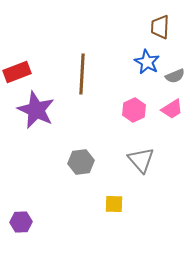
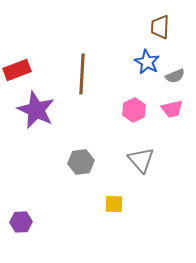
red rectangle: moved 2 px up
pink trapezoid: rotated 20 degrees clockwise
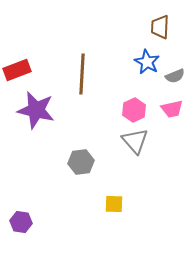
purple star: rotated 12 degrees counterclockwise
gray triangle: moved 6 px left, 19 px up
purple hexagon: rotated 10 degrees clockwise
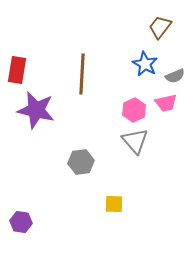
brown trapezoid: rotated 35 degrees clockwise
blue star: moved 2 px left, 2 px down
red rectangle: rotated 60 degrees counterclockwise
pink trapezoid: moved 6 px left, 6 px up
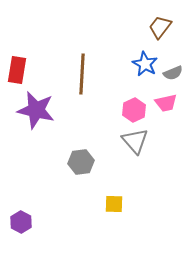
gray semicircle: moved 2 px left, 3 px up
purple hexagon: rotated 20 degrees clockwise
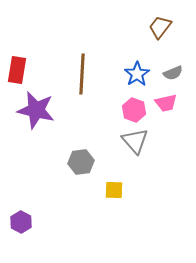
blue star: moved 8 px left, 10 px down; rotated 10 degrees clockwise
pink hexagon: rotated 15 degrees counterclockwise
yellow square: moved 14 px up
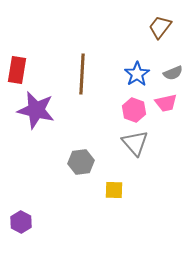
gray triangle: moved 2 px down
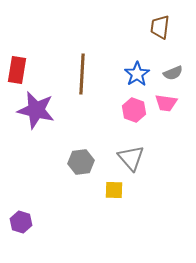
brown trapezoid: rotated 30 degrees counterclockwise
pink trapezoid: rotated 20 degrees clockwise
gray triangle: moved 4 px left, 15 px down
purple hexagon: rotated 10 degrees counterclockwise
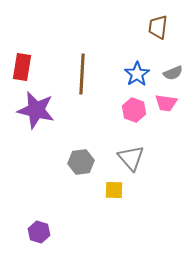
brown trapezoid: moved 2 px left
red rectangle: moved 5 px right, 3 px up
purple hexagon: moved 18 px right, 10 px down
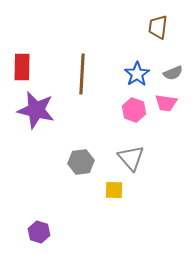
red rectangle: rotated 8 degrees counterclockwise
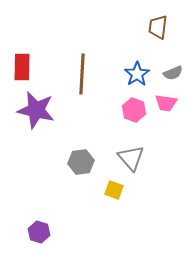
yellow square: rotated 18 degrees clockwise
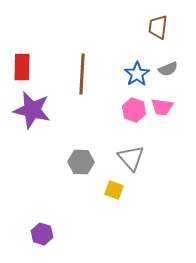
gray semicircle: moved 5 px left, 4 px up
pink trapezoid: moved 4 px left, 4 px down
purple star: moved 4 px left
gray hexagon: rotated 10 degrees clockwise
purple hexagon: moved 3 px right, 2 px down
